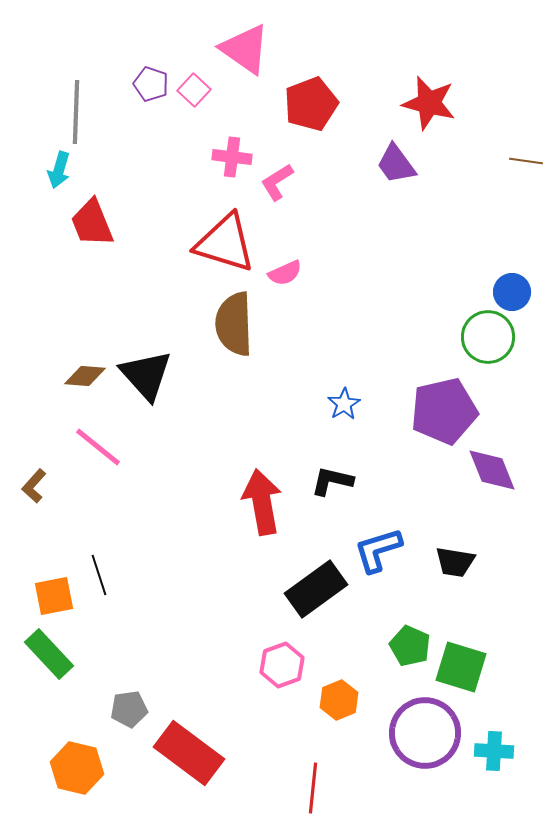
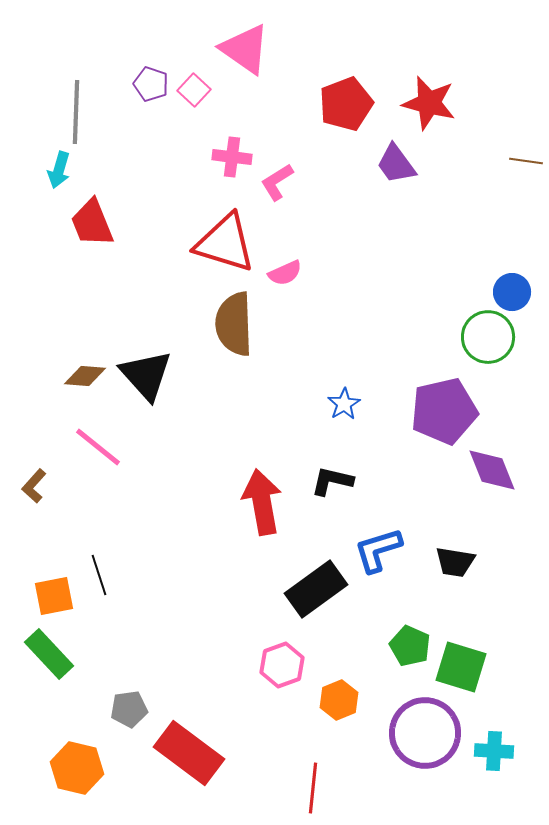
red pentagon at (311, 104): moved 35 px right
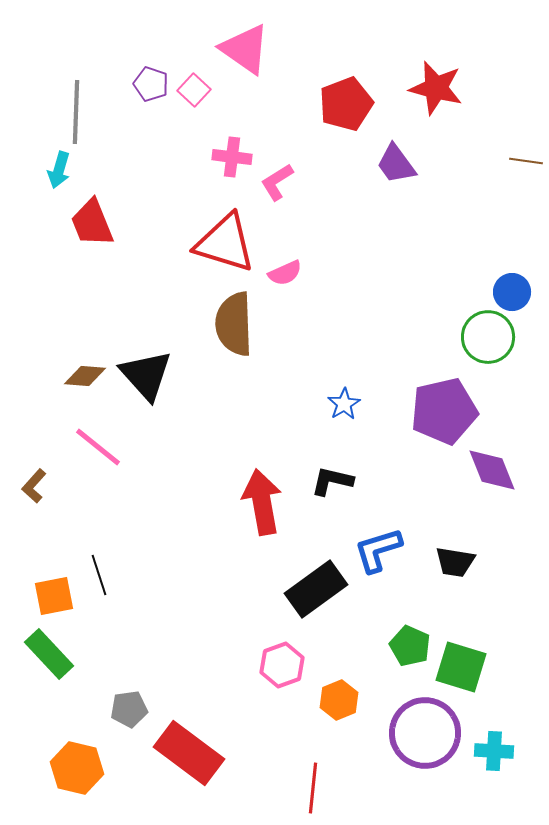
red star at (429, 103): moved 7 px right, 15 px up
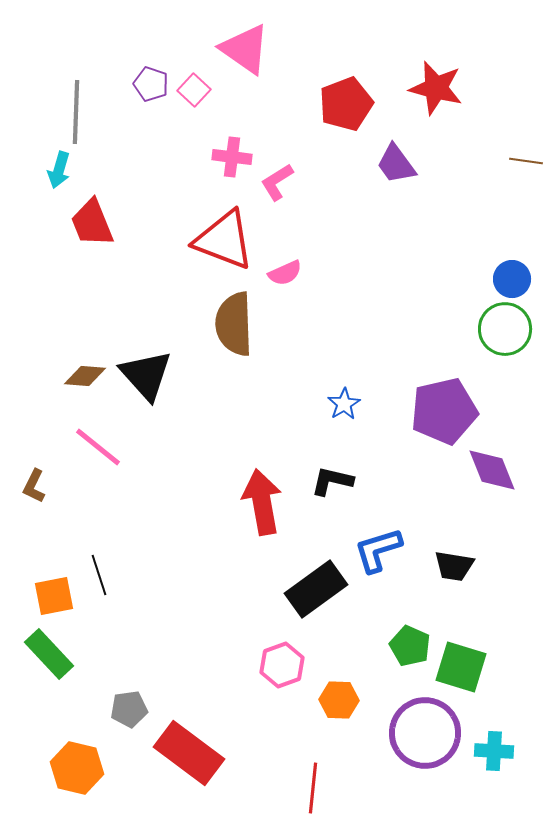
red triangle at (225, 243): moved 1 px left, 3 px up; rotated 4 degrees clockwise
blue circle at (512, 292): moved 13 px up
green circle at (488, 337): moved 17 px right, 8 px up
brown L-shape at (34, 486): rotated 16 degrees counterclockwise
black trapezoid at (455, 562): moved 1 px left, 4 px down
orange hexagon at (339, 700): rotated 24 degrees clockwise
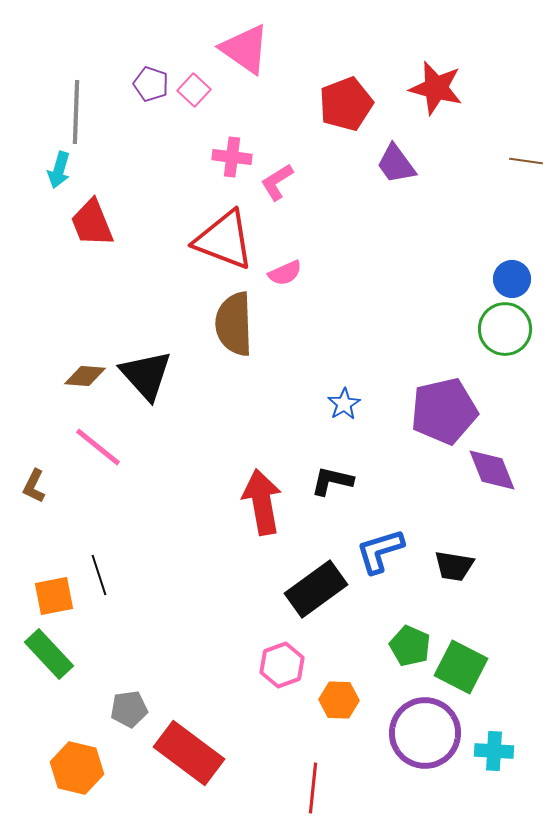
blue L-shape at (378, 550): moved 2 px right, 1 px down
green square at (461, 667): rotated 10 degrees clockwise
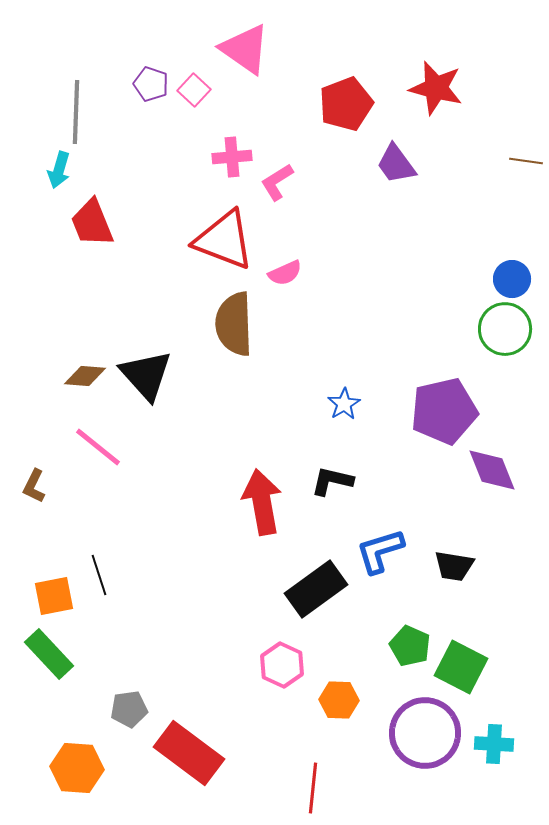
pink cross at (232, 157): rotated 12 degrees counterclockwise
pink hexagon at (282, 665): rotated 15 degrees counterclockwise
cyan cross at (494, 751): moved 7 px up
orange hexagon at (77, 768): rotated 9 degrees counterclockwise
